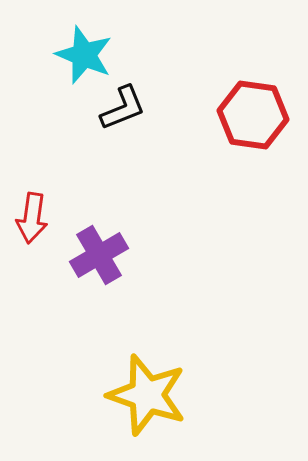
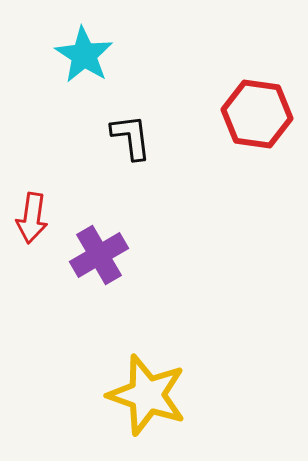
cyan star: rotated 10 degrees clockwise
black L-shape: moved 8 px right, 29 px down; rotated 75 degrees counterclockwise
red hexagon: moved 4 px right, 1 px up
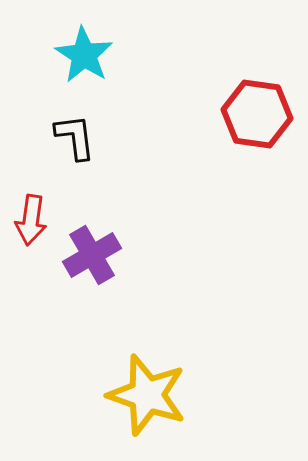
black L-shape: moved 56 px left
red arrow: moved 1 px left, 2 px down
purple cross: moved 7 px left
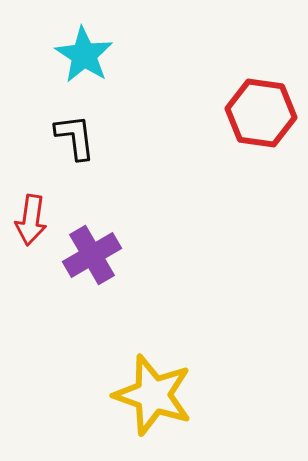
red hexagon: moved 4 px right, 1 px up
yellow star: moved 6 px right
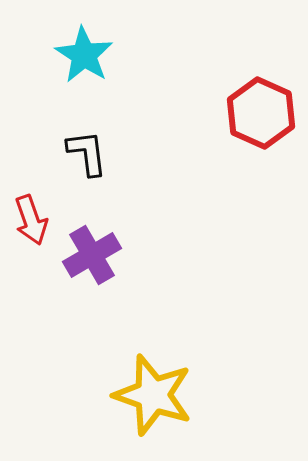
red hexagon: rotated 16 degrees clockwise
black L-shape: moved 12 px right, 16 px down
red arrow: rotated 27 degrees counterclockwise
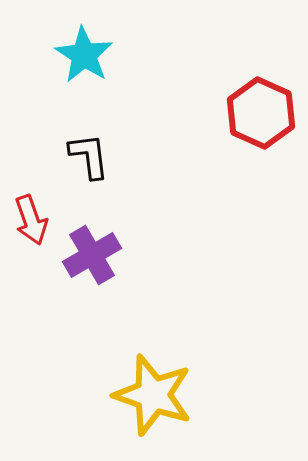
black L-shape: moved 2 px right, 3 px down
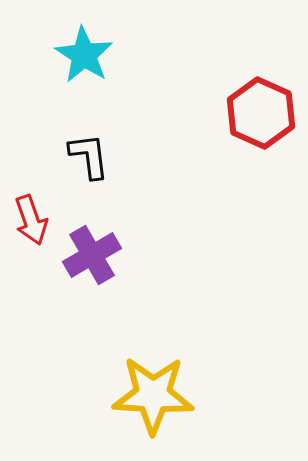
yellow star: rotated 16 degrees counterclockwise
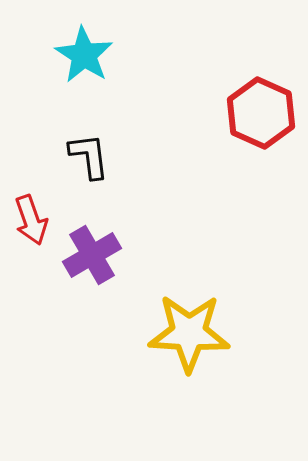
yellow star: moved 36 px right, 62 px up
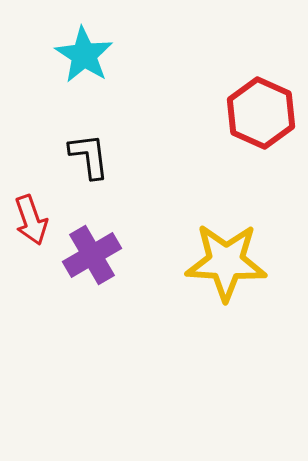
yellow star: moved 37 px right, 71 px up
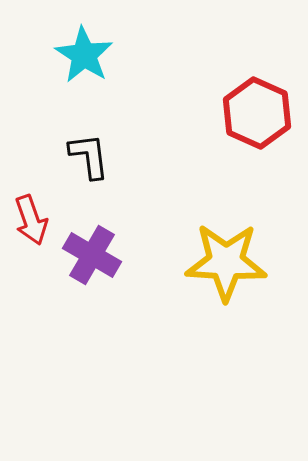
red hexagon: moved 4 px left
purple cross: rotated 30 degrees counterclockwise
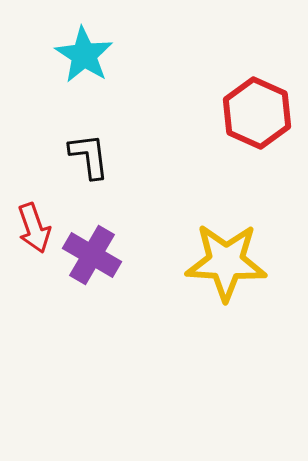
red arrow: moved 3 px right, 8 px down
